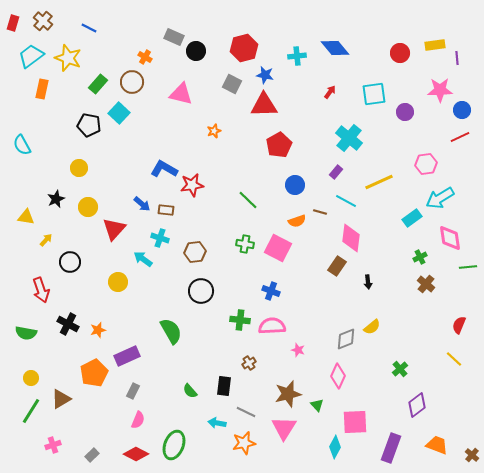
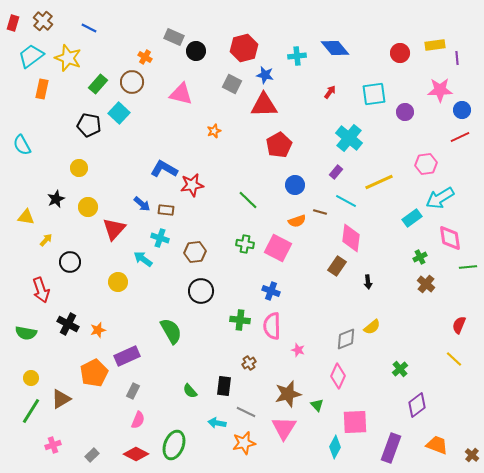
pink semicircle at (272, 326): rotated 88 degrees counterclockwise
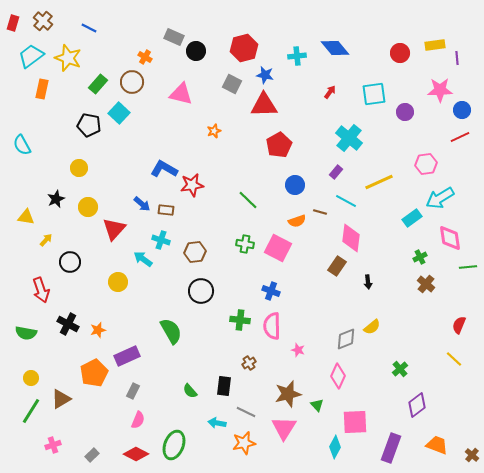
cyan cross at (160, 238): moved 1 px right, 2 px down
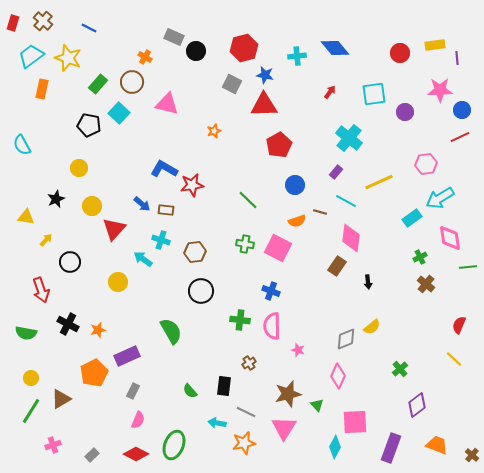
pink triangle at (181, 94): moved 14 px left, 10 px down
yellow circle at (88, 207): moved 4 px right, 1 px up
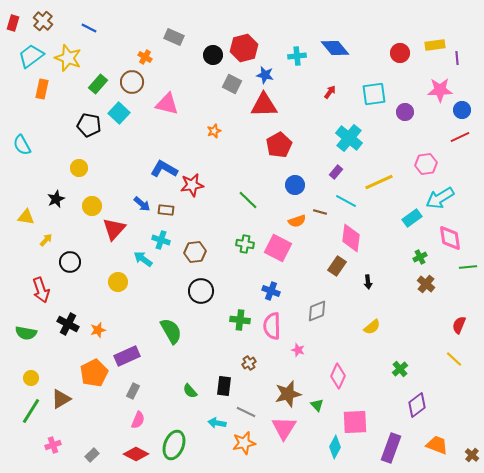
black circle at (196, 51): moved 17 px right, 4 px down
gray diamond at (346, 339): moved 29 px left, 28 px up
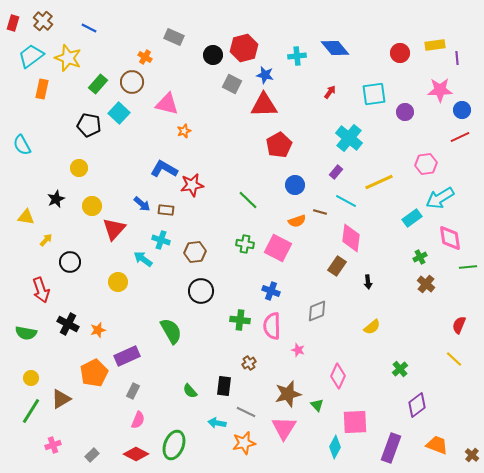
orange star at (214, 131): moved 30 px left
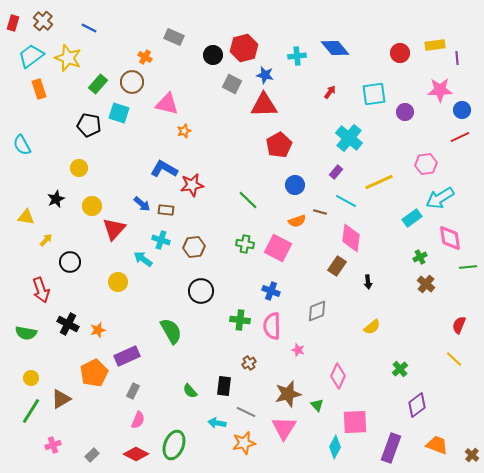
orange rectangle at (42, 89): moved 3 px left; rotated 30 degrees counterclockwise
cyan square at (119, 113): rotated 25 degrees counterclockwise
brown hexagon at (195, 252): moved 1 px left, 5 px up
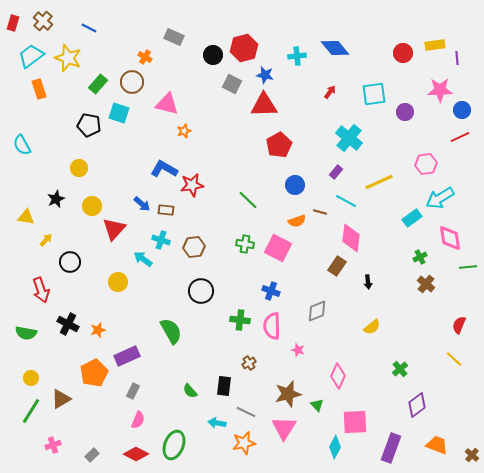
red circle at (400, 53): moved 3 px right
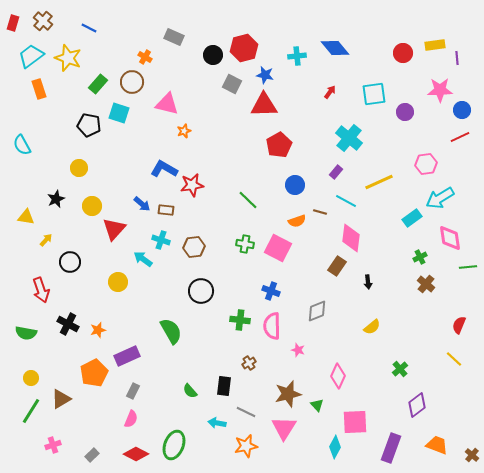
pink semicircle at (138, 420): moved 7 px left, 1 px up
orange star at (244, 443): moved 2 px right, 3 px down
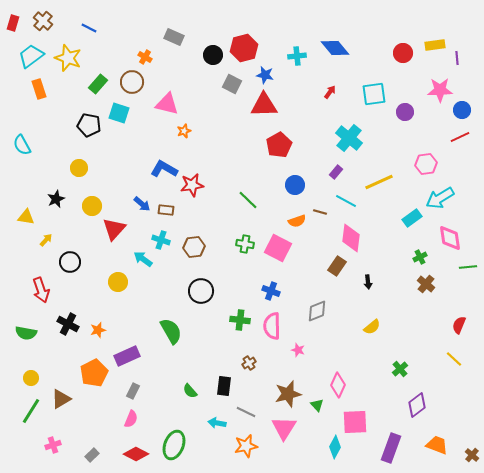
pink diamond at (338, 376): moved 9 px down
